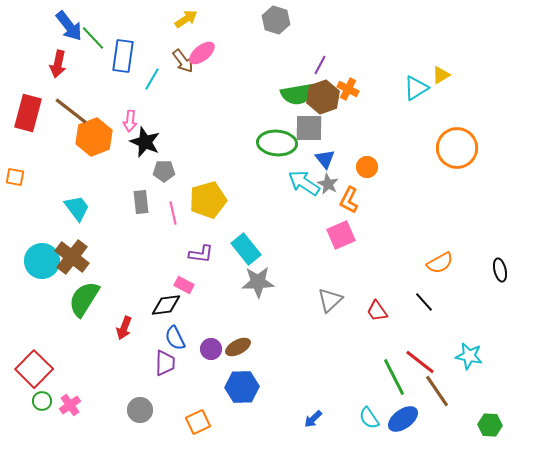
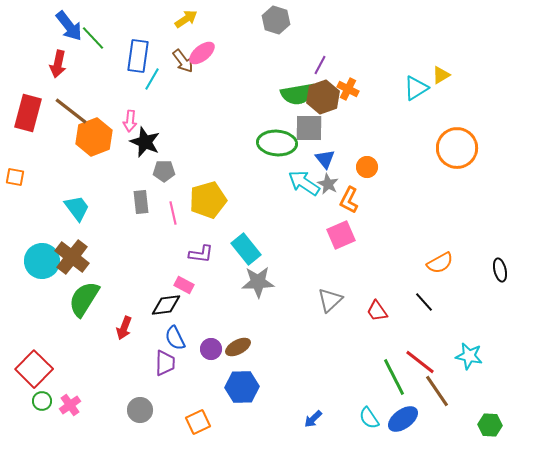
blue rectangle at (123, 56): moved 15 px right
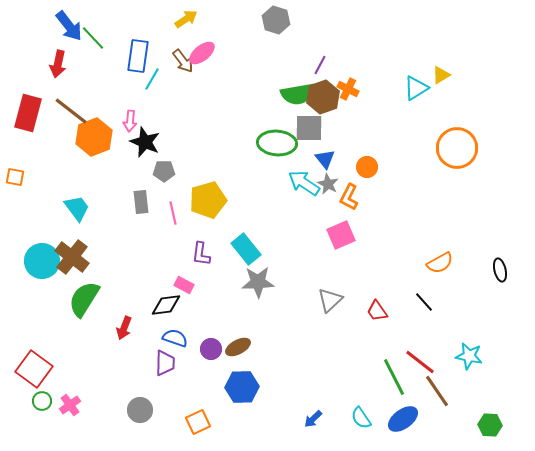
orange L-shape at (349, 200): moved 3 px up
purple L-shape at (201, 254): rotated 90 degrees clockwise
blue semicircle at (175, 338): rotated 135 degrees clockwise
red square at (34, 369): rotated 9 degrees counterclockwise
cyan semicircle at (369, 418): moved 8 px left
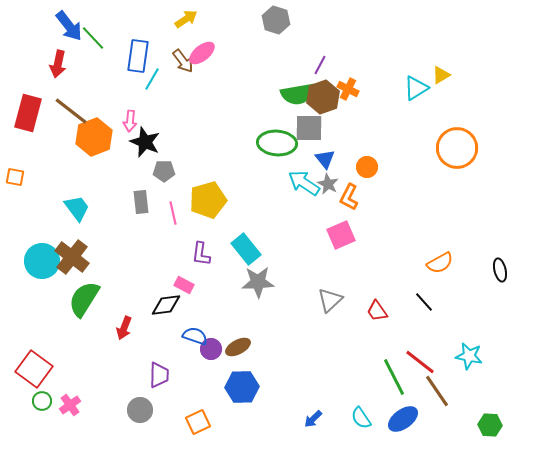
blue semicircle at (175, 338): moved 20 px right, 2 px up
purple trapezoid at (165, 363): moved 6 px left, 12 px down
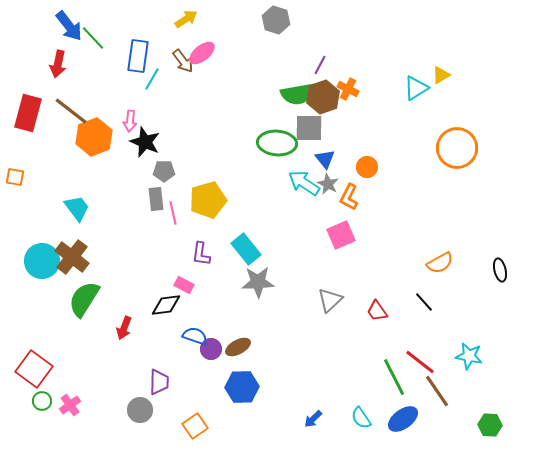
gray rectangle at (141, 202): moved 15 px right, 3 px up
purple trapezoid at (159, 375): moved 7 px down
orange square at (198, 422): moved 3 px left, 4 px down; rotated 10 degrees counterclockwise
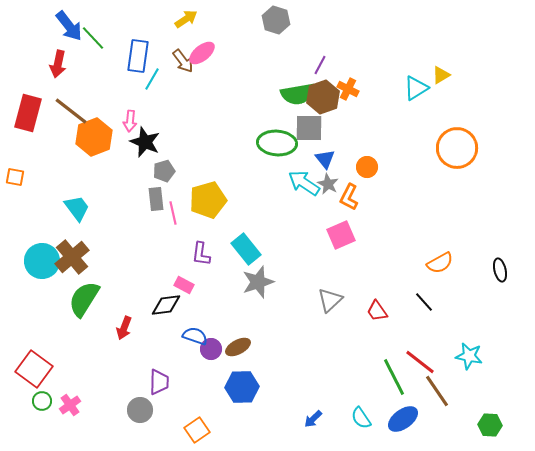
gray pentagon at (164, 171): rotated 15 degrees counterclockwise
brown cross at (72, 257): rotated 12 degrees clockwise
gray star at (258, 282): rotated 16 degrees counterclockwise
orange square at (195, 426): moved 2 px right, 4 px down
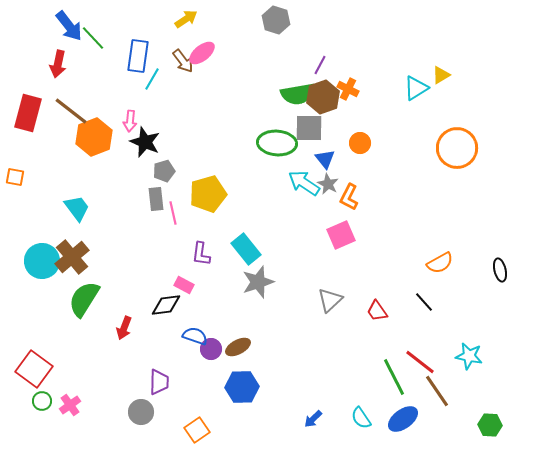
orange circle at (367, 167): moved 7 px left, 24 px up
yellow pentagon at (208, 200): moved 6 px up
gray circle at (140, 410): moved 1 px right, 2 px down
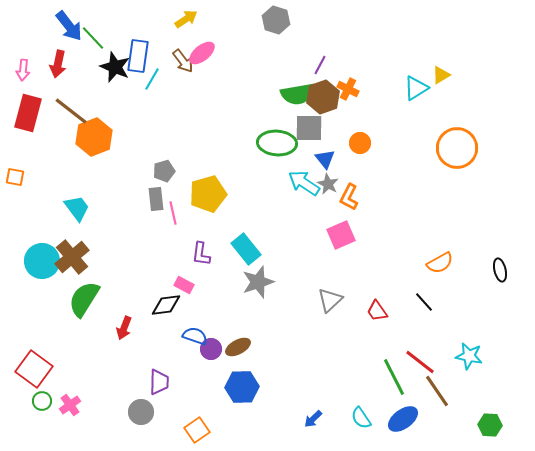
pink arrow at (130, 121): moved 107 px left, 51 px up
black star at (145, 142): moved 30 px left, 75 px up
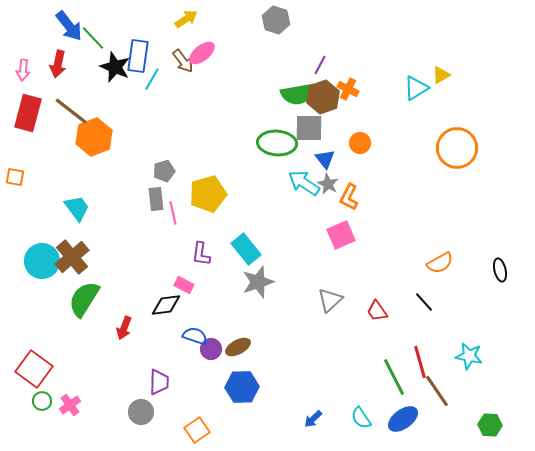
red line at (420, 362): rotated 36 degrees clockwise
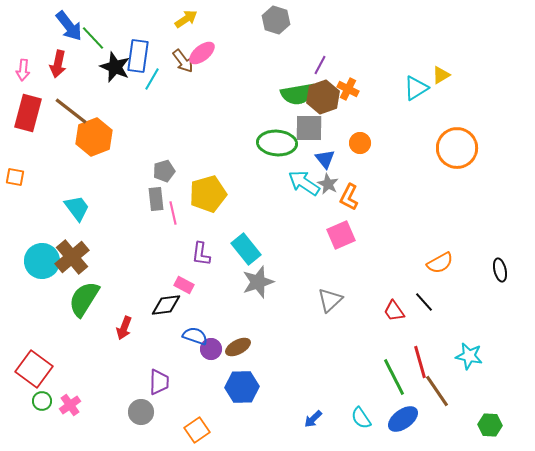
red trapezoid at (377, 311): moved 17 px right
